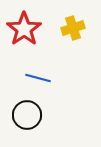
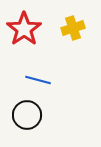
blue line: moved 2 px down
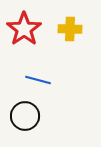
yellow cross: moved 3 px left, 1 px down; rotated 20 degrees clockwise
black circle: moved 2 px left, 1 px down
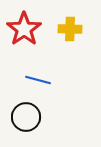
black circle: moved 1 px right, 1 px down
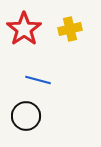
yellow cross: rotated 15 degrees counterclockwise
black circle: moved 1 px up
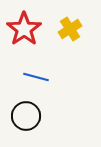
yellow cross: rotated 20 degrees counterclockwise
blue line: moved 2 px left, 3 px up
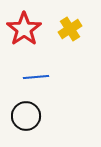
blue line: rotated 20 degrees counterclockwise
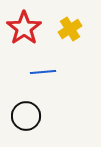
red star: moved 1 px up
blue line: moved 7 px right, 5 px up
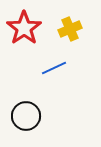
yellow cross: rotated 10 degrees clockwise
blue line: moved 11 px right, 4 px up; rotated 20 degrees counterclockwise
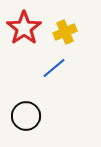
yellow cross: moved 5 px left, 3 px down
blue line: rotated 15 degrees counterclockwise
